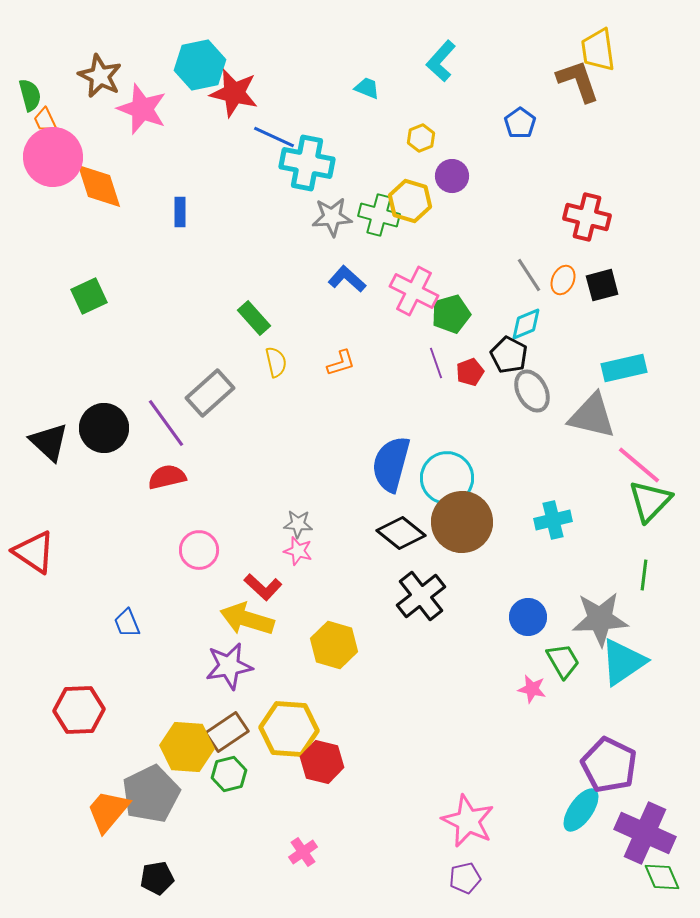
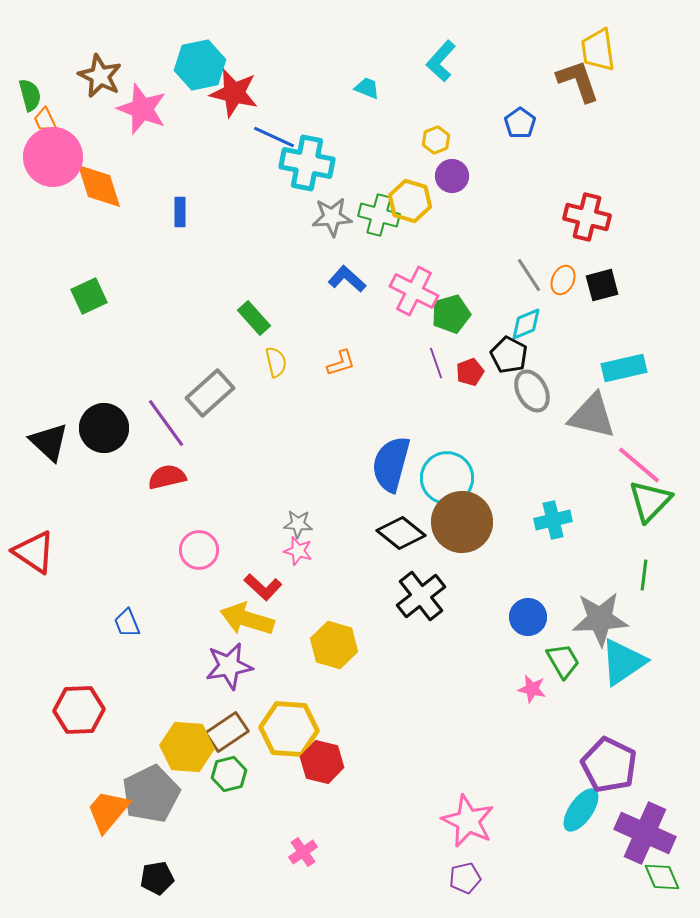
yellow hexagon at (421, 138): moved 15 px right, 2 px down
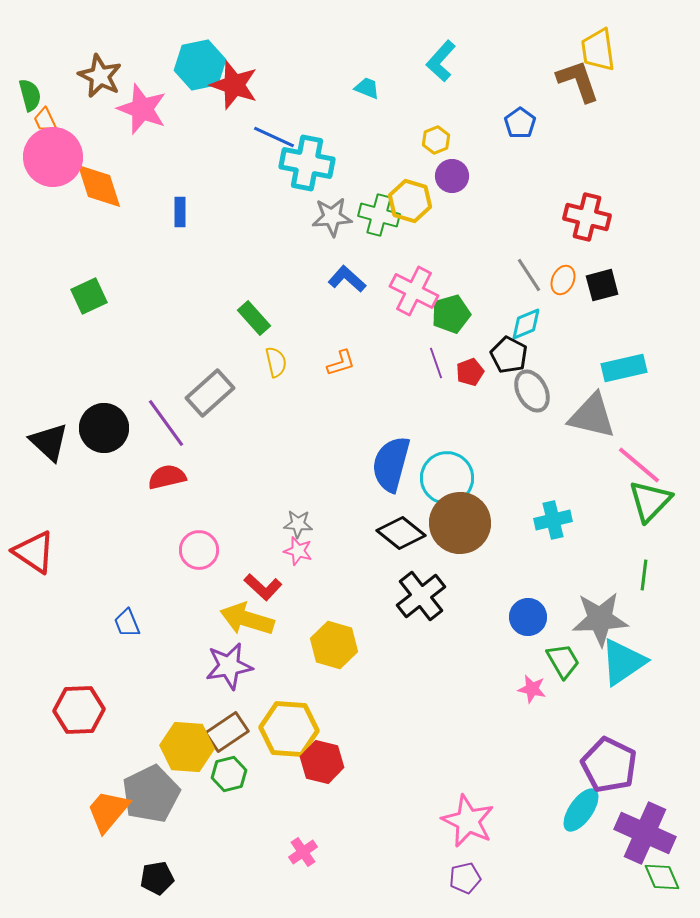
red star at (234, 93): moved 8 px up; rotated 6 degrees clockwise
brown circle at (462, 522): moved 2 px left, 1 px down
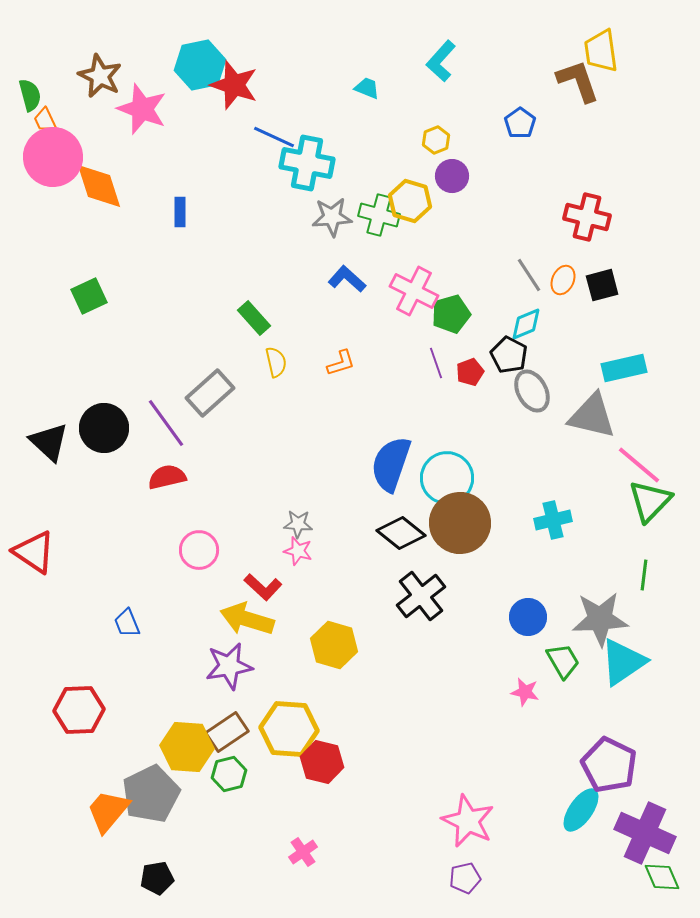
yellow trapezoid at (598, 50): moved 3 px right, 1 px down
blue semicircle at (391, 464): rotated 4 degrees clockwise
pink star at (532, 689): moved 7 px left, 3 px down
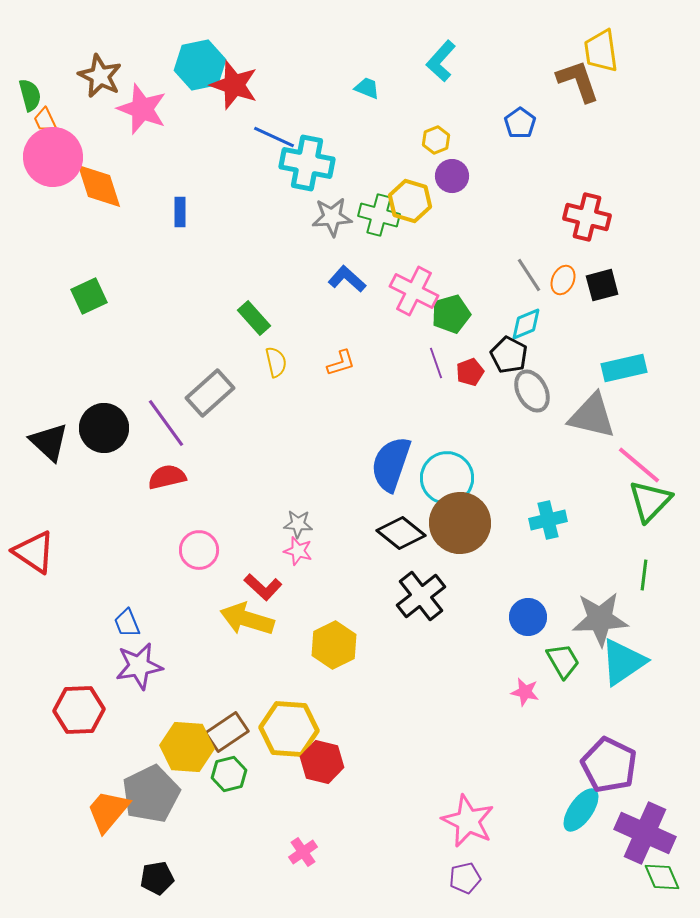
cyan cross at (553, 520): moved 5 px left
yellow hexagon at (334, 645): rotated 18 degrees clockwise
purple star at (229, 666): moved 90 px left
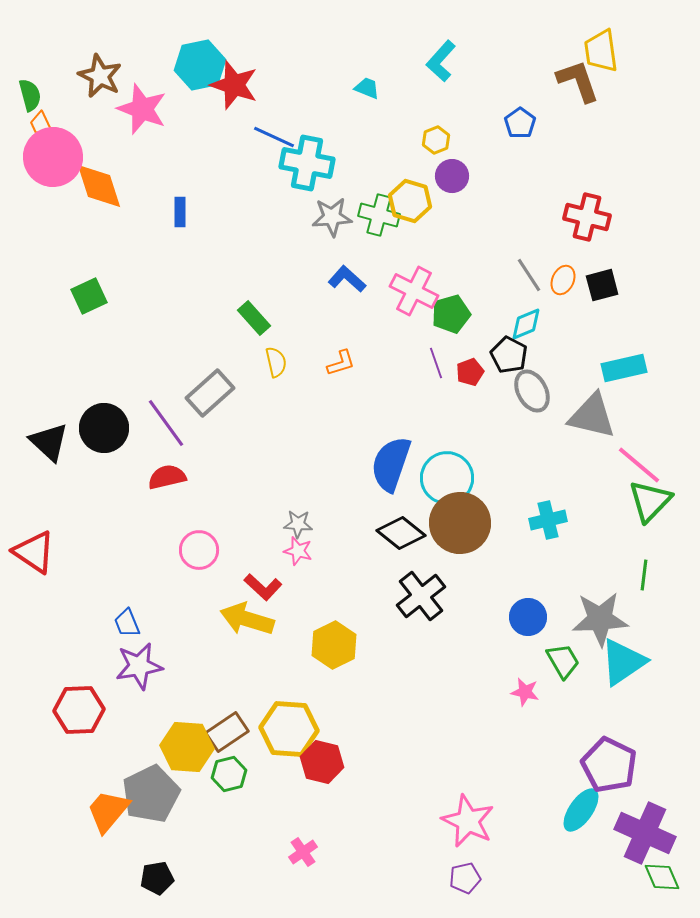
orange trapezoid at (45, 120): moved 4 px left, 4 px down
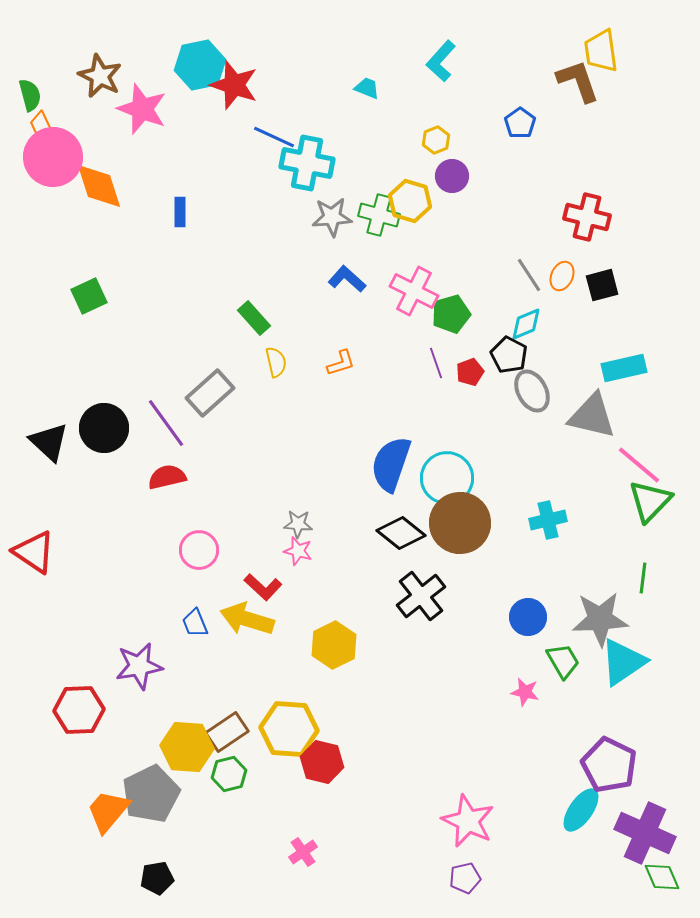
orange ellipse at (563, 280): moved 1 px left, 4 px up
green line at (644, 575): moved 1 px left, 3 px down
blue trapezoid at (127, 623): moved 68 px right
